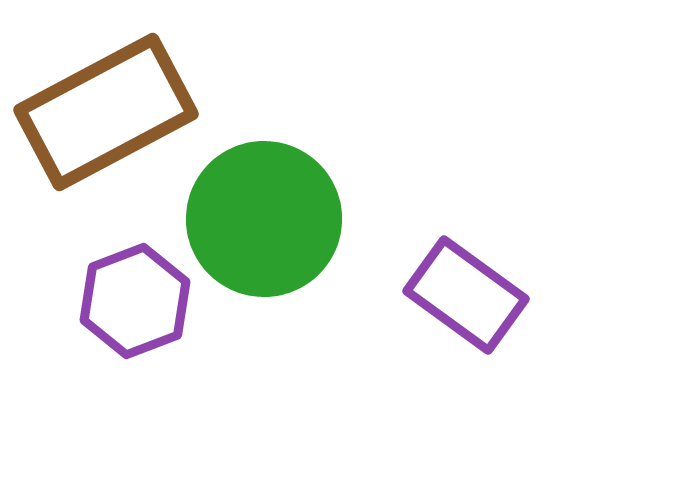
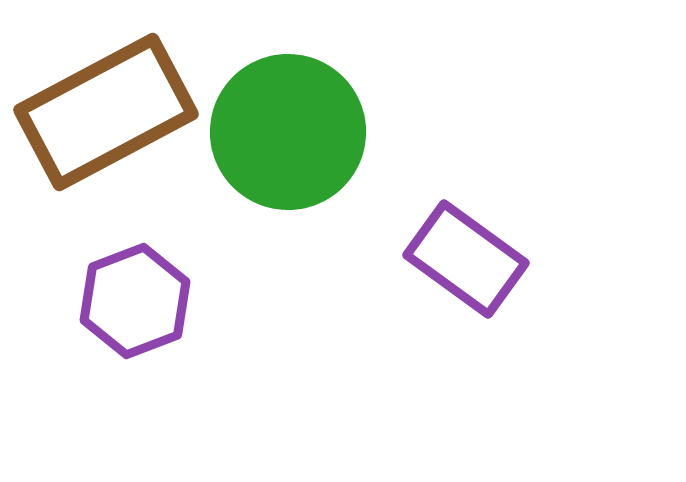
green circle: moved 24 px right, 87 px up
purple rectangle: moved 36 px up
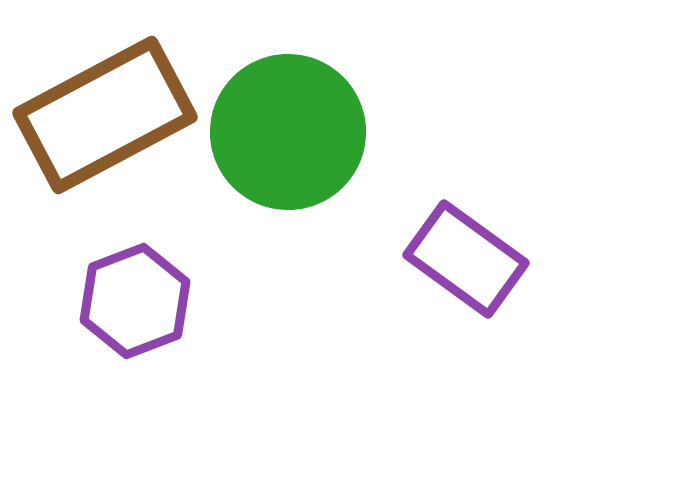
brown rectangle: moved 1 px left, 3 px down
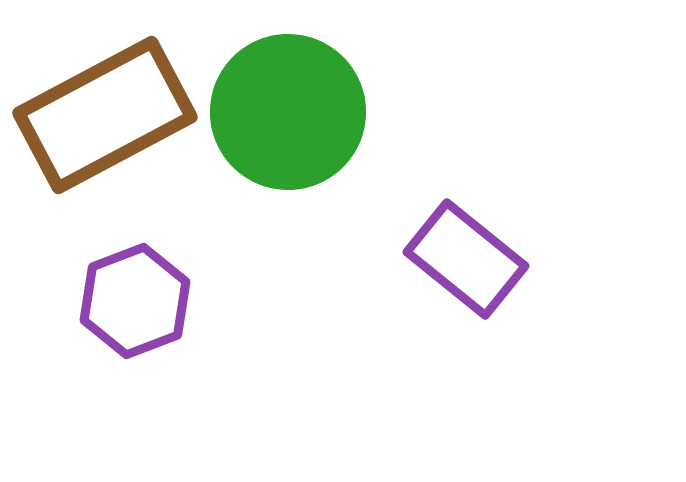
green circle: moved 20 px up
purple rectangle: rotated 3 degrees clockwise
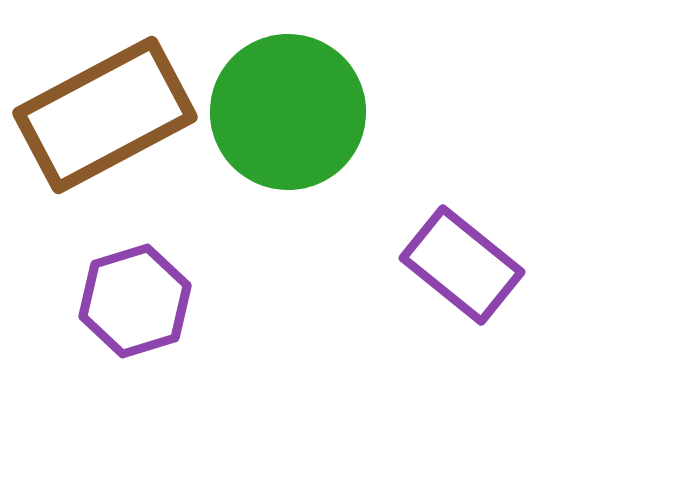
purple rectangle: moved 4 px left, 6 px down
purple hexagon: rotated 4 degrees clockwise
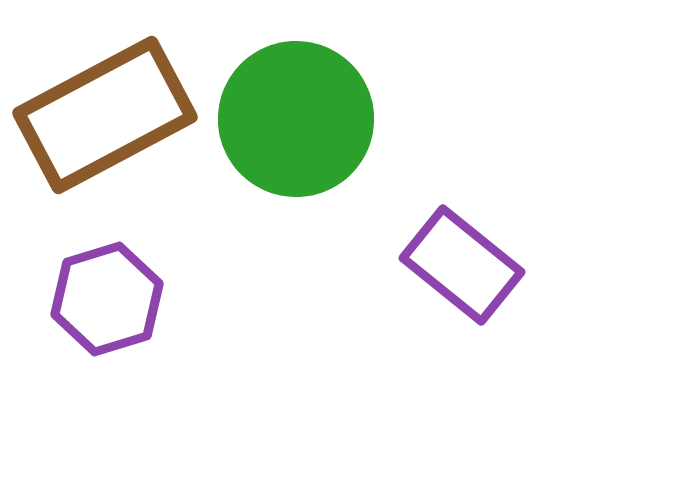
green circle: moved 8 px right, 7 px down
purple hexagon: moved 28 px left, 2 px up
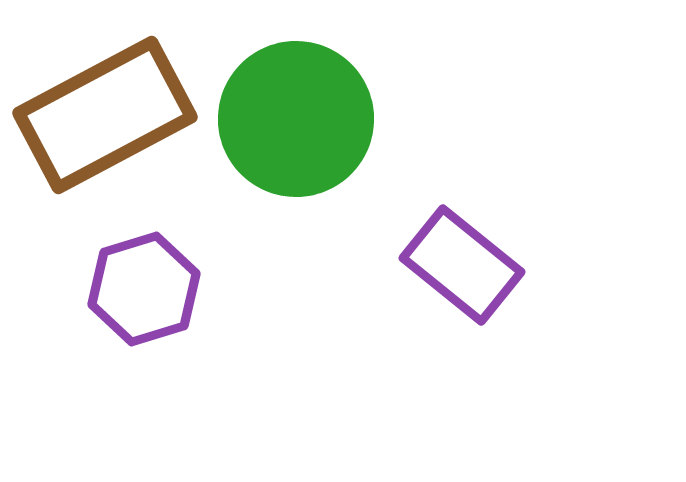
purple hexagon: moved 37 px right, 10 px up
